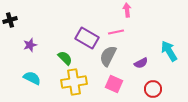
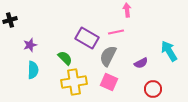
cyan semicircle: moved 1 px right, 8 px up; rotated 66 degrees clockwise
pink square: moved 5 px left, 2 px up
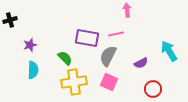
pink line: moved 2 px down
purple rectangle: rotated 20 degrees counterclockwise
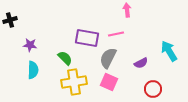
purple star: rotated 24 degrees clockwise
gray semicircle: moved 2 px down
